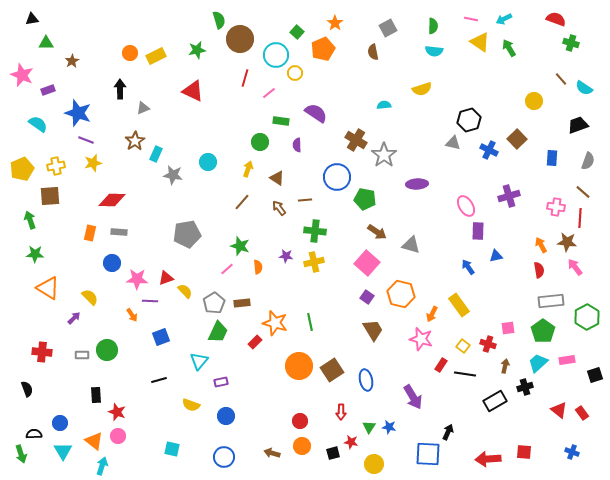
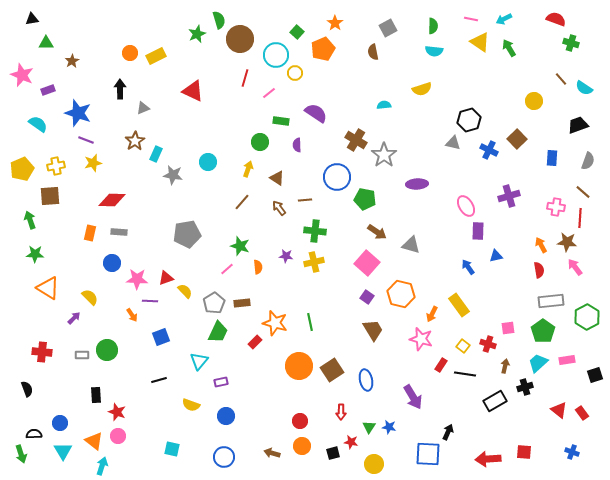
green star at (197, 50): moved 16 px up; rotated 12 degrees counterclockwise
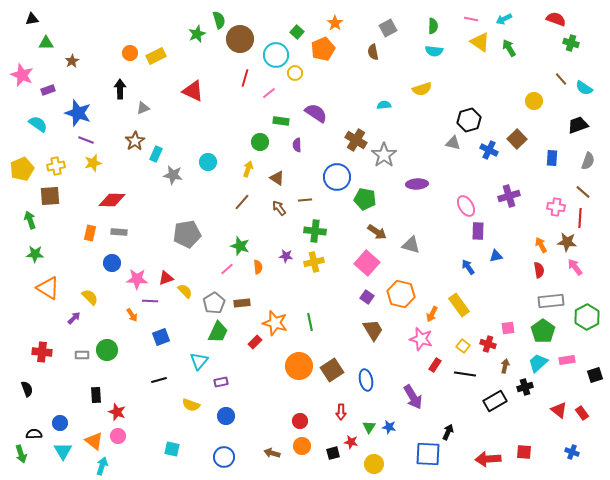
red rectangle at (441, 365): moved 6 px left
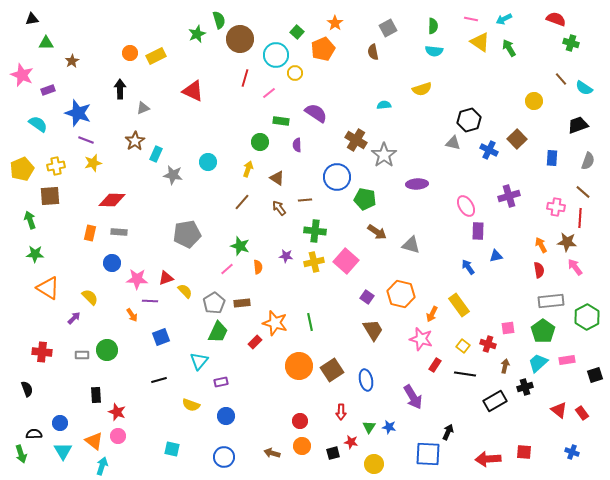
pink square at (367, 263): moved 21 px left, 2 px up
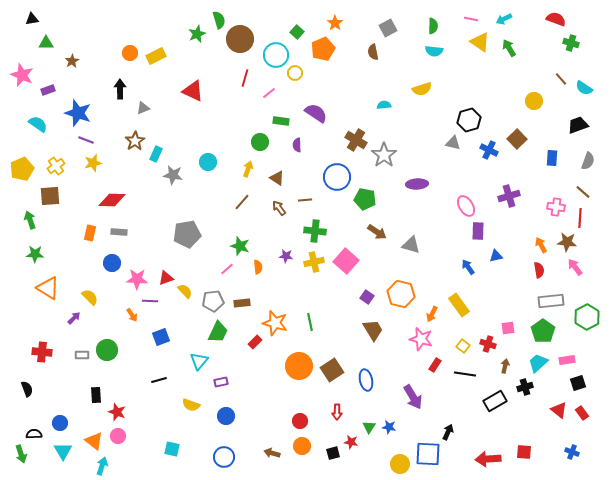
yellow cross at (56, 166): rotated 24 degrees counterclockwise
gray pentagon at (214, 303): moved 1 px left, 2 px up; rotated 25 degrees clockwise
black square at (595, 375): moved 17 px left, 8 px down
red arrow at (341, 412): moved 4 px left
yellow circle at (374, 464): moved 26 px right
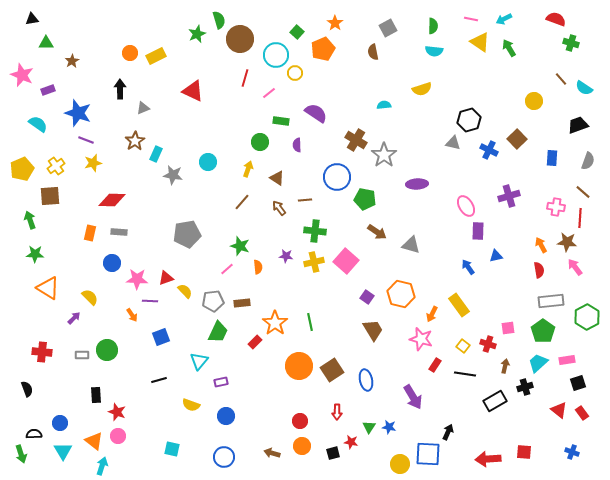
orange star at (275, 323): rotated 20 degrees clockwise
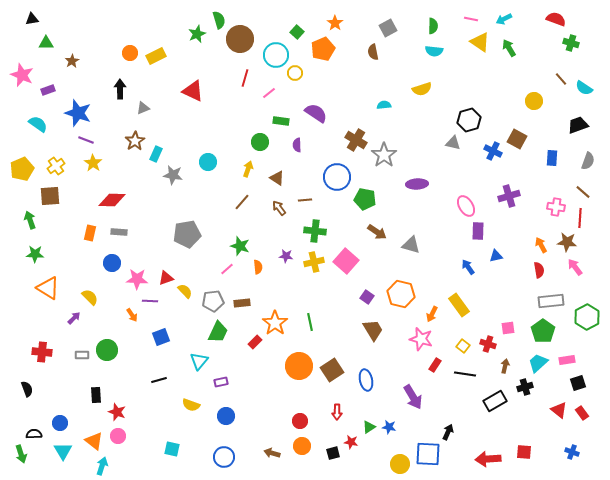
brown square at (517, 139): rotated 18 degrees counterclockwise
blue cross at (489, 150): moved 4 px right, 1 px down
yellow star at (93, 163): rotated 24 degrees counterclockwise
green triangle at (369, 427): rotated 24 degrees clockwise
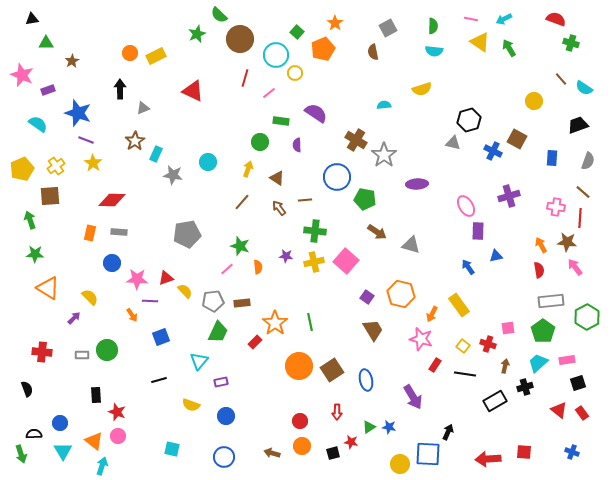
green semicircle at (219, 20): moved 5 px up; rotated 150 degrees clockwise
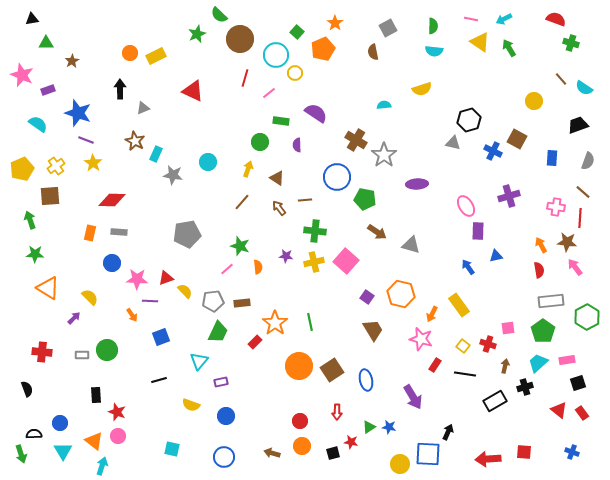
brown star at (135, 141): rotated 12 degrees counterclockwise
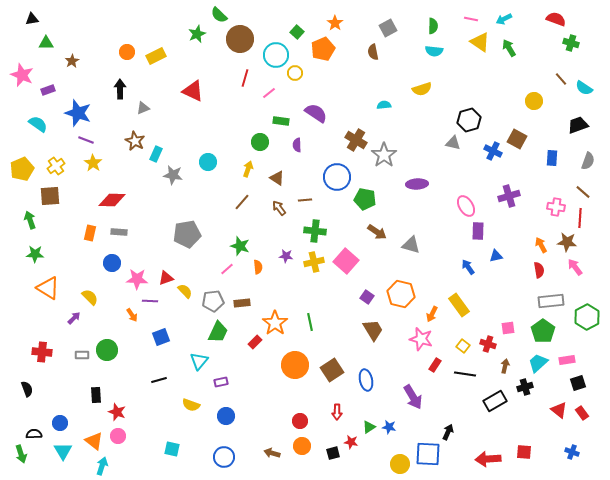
orange circle at (130, 53): moved 3 px left, 1 px up
orange circle at (299, 366): moved 4 px left, 1 px up
